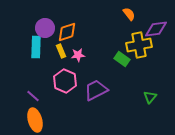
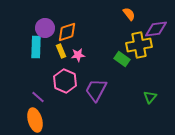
purple trapezoid: rotated 35 degrees counterclockwise
purple line: moved 5 px right, 1 px down
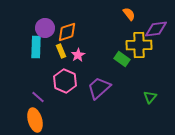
yellow cross: rotated 10 degrees clockwise
pink star: rotated 24 degrees counterclockwise
purple trapezoid: moved 3 px right, 2 px up; rotated 20 degrees clockwise
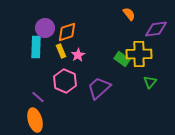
yellow cross: moved 9 px down
green triangle: moved 15 px up
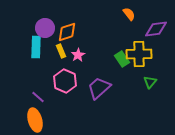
green rectangle: rotated 21 degrees clockwise
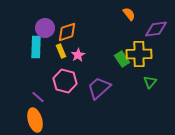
pink hexagon: rotated 10 degrees counterclockwise
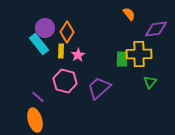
orange diamond: rotated 40 degrees counterclockwise
cyan rectangle: moved 3 px right, 3 px up; rotated 40 degrees counterclockwise
yellow rectangle: rotated 24 degrees clockwise
green rectangle: rotated 35 degrees clockwise
